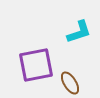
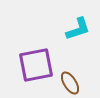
cyan L-shape: moved 1 px left, 3 px up
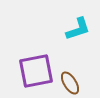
purple square: moved 6 px down
